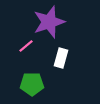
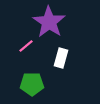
purple star: rotated 20 degrees counterclockwise
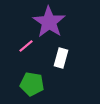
green pentagon: rotated 10 degrees clockwise
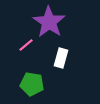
pink line: moved 1 px up
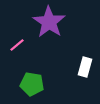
pink line: moved 9 px left
white rectangle: moved 24 px right, 9 px down
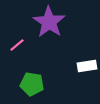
white rectangle: moved 2 px right, 1 px up; rotated 66 degrees clockwise
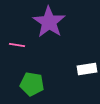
pink line: rotated 49 degrees clockwise
white rectangle: moved 3 px down
